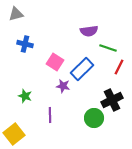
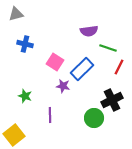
yellow square: moved 1 px down
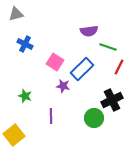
blue cross: rotated 14 degrees clockwise
green line: moved 1 px up
purple line: moved 1 px right, 1 px down
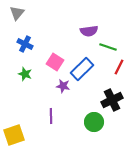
gray triangle: moved 1 px right, 1 px up; rotated 35 degrees counterclockwise
green star: moved 22 px up
green circle: moved 4 px down
yellow square: rotated 20 degrees clockwise
